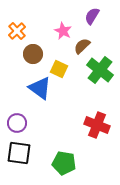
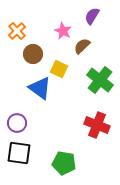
green cross: moved 10 px down
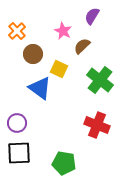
black square: rotated 10 degrees counterclockwise
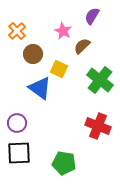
red cross: moved 1 px right, 1 px down
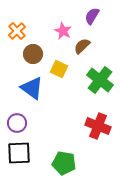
blue triangle: moved 8 px left
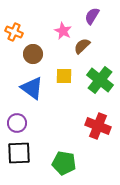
orange cross: moved 3 px left, 1 px down; rotated 24 degrees counterclockwise
yellow square: moved 5 px right, 7 px down; rotated 24 degrees counterclockwise
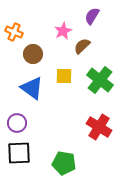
pink star: rotated 18 degrees clockwise
red cross: moved 1 px right, 1 px down; rotated 10 degrees clockwise
